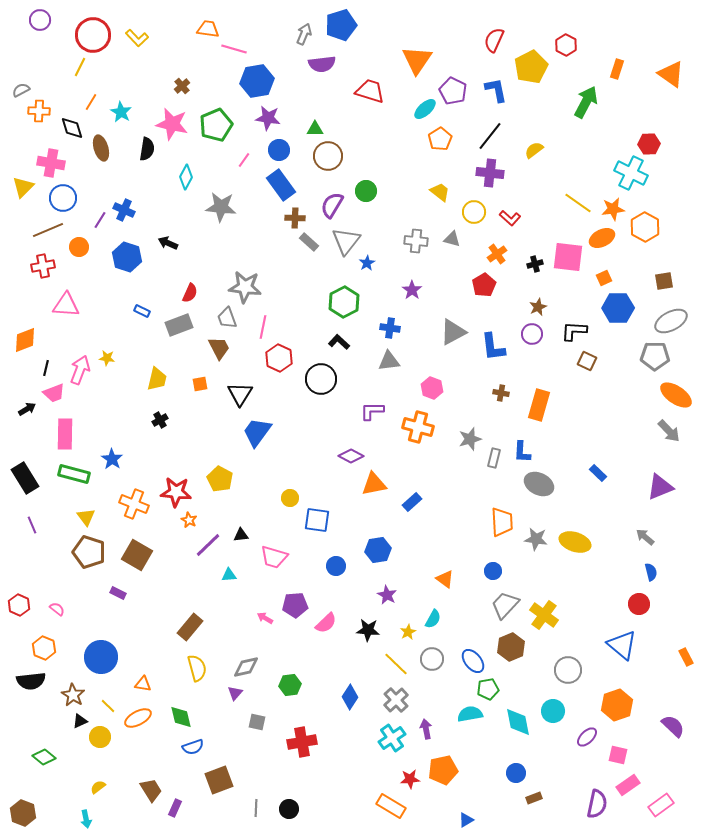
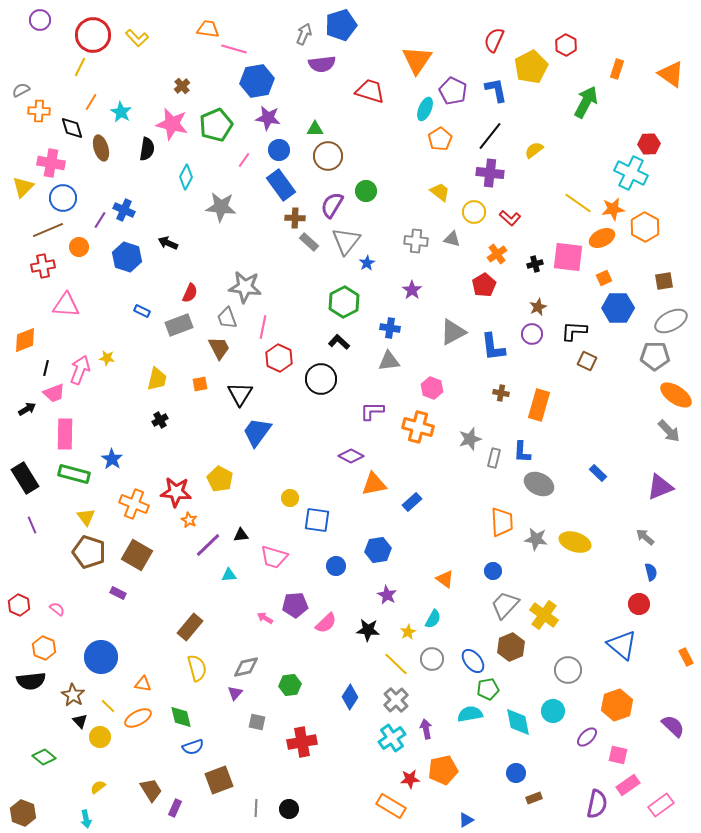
cyan ellipse at (425, 109): rotated 25 degrees counterclockwise
black triangle at (80, 721): rotated 49 degrees counterclockwise
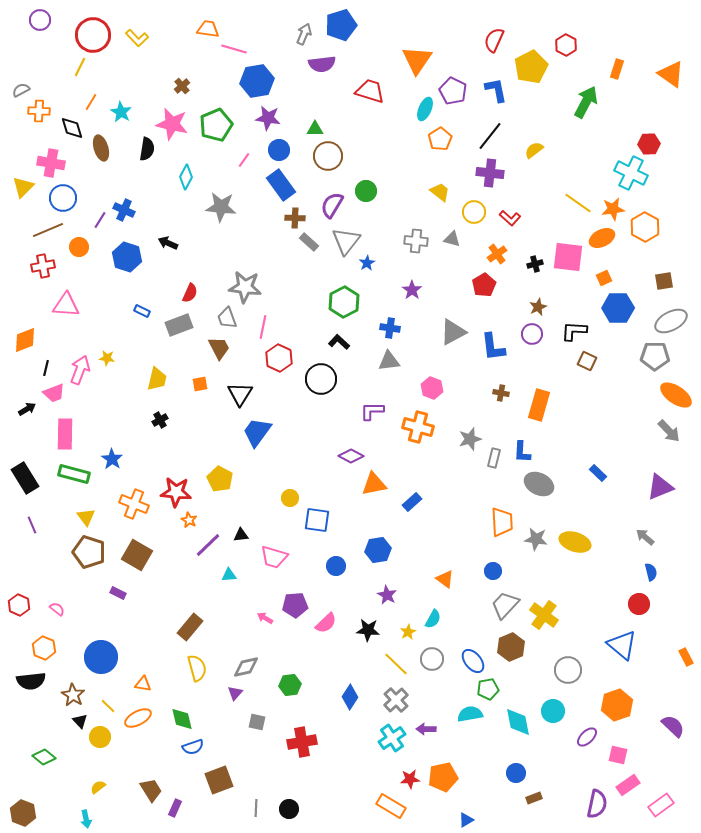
green diamond at (181, 717): moved 1 px right, 2 px down
purple arrow at (426, 729): rotated 78 degrees counterclockwise
orange pentagon at (443, 770): moved 7 px down
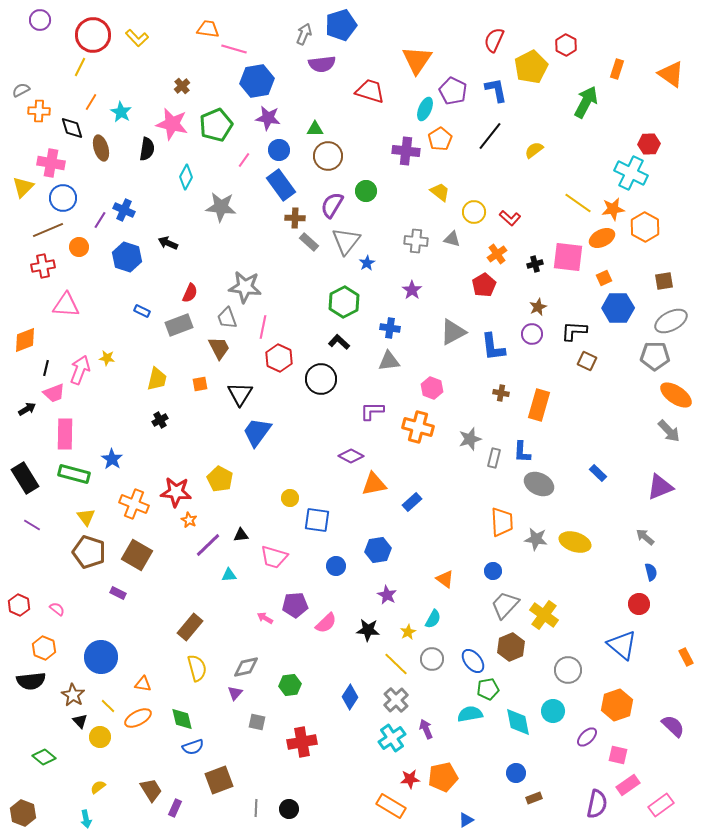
purple cross at (490, 173): moved 84 px left, 22 px up
purple line at (32, 525): rotated 36 degrees counterclockwise
purple arrow at (426, 729): rotated 66 degrees clockwise
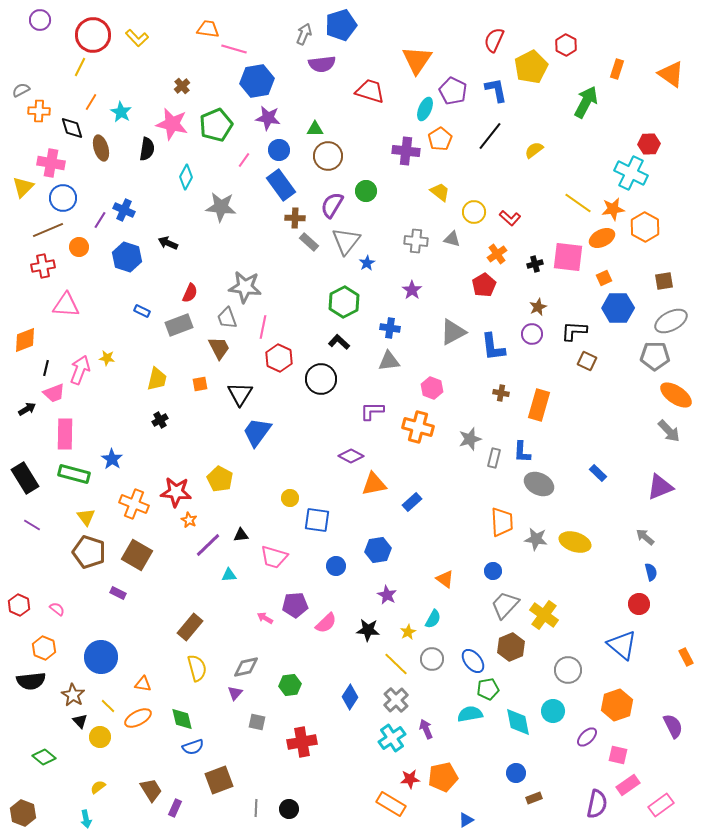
purple semicircle at (673, 726): rotated 20 degrees clockwise
orange rectangle at (391, 806): moved 2 px up
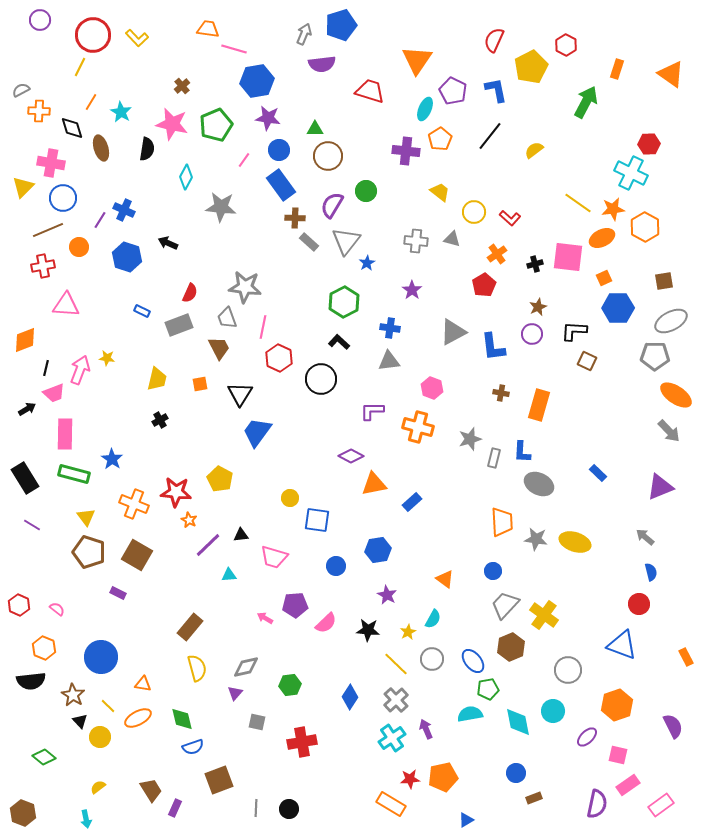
blue triangle at (622, 645): rotated 20 degrees counterclockwise
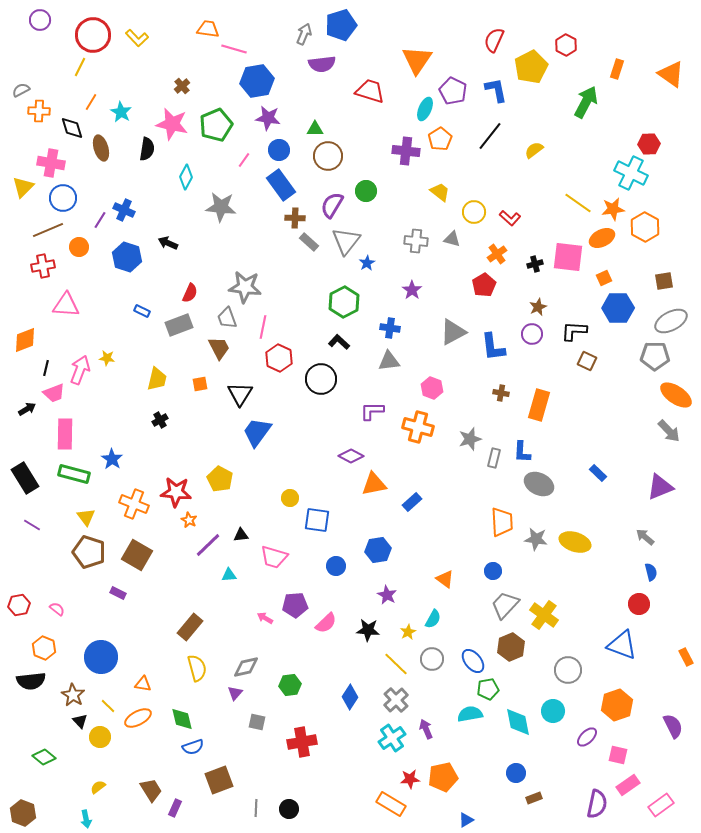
red hexagon at (19, 605): rotated 25 degrees clockwise
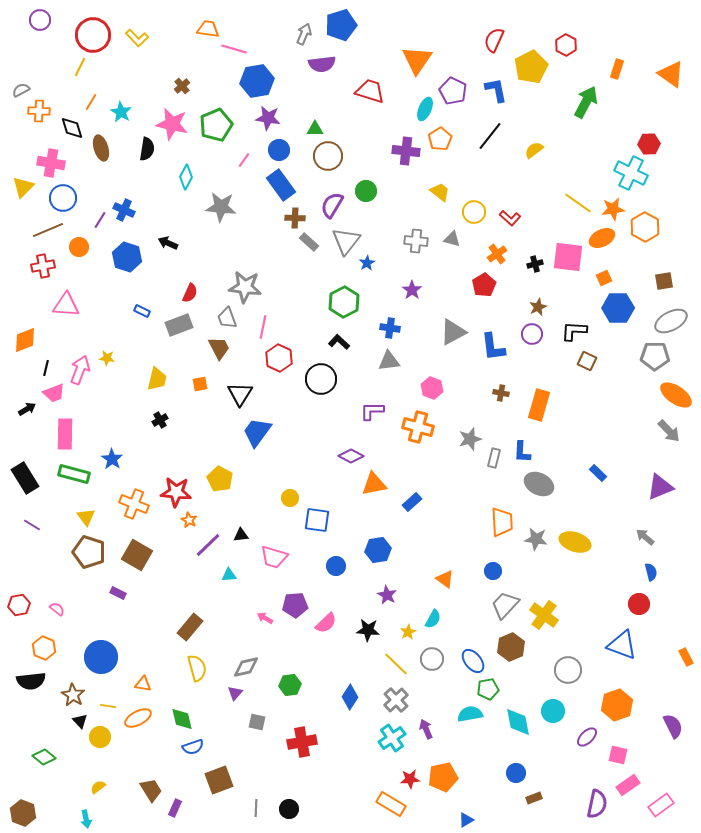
yellow line at (108, 706): rotated 35 degrees counterclockwise
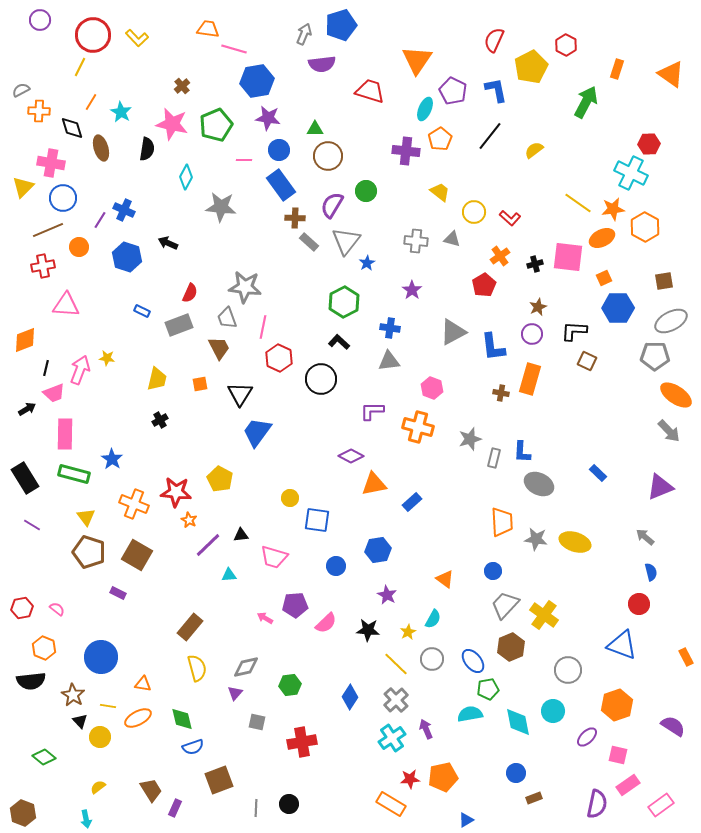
pink line at (244, 160): rotated 56 degrees clockwise
orange cross at (497, 254): moved 3 px right, 2 px down
orange rectangle at (539, 405): moved 9 px left, 26 px up
red hexagon at (19, 605): moved 3 px right, 3 px down
purple semicircle at (673, 726): rotated 30 degrees counterclockwise
black circle at (289, 809): moved 5 px up
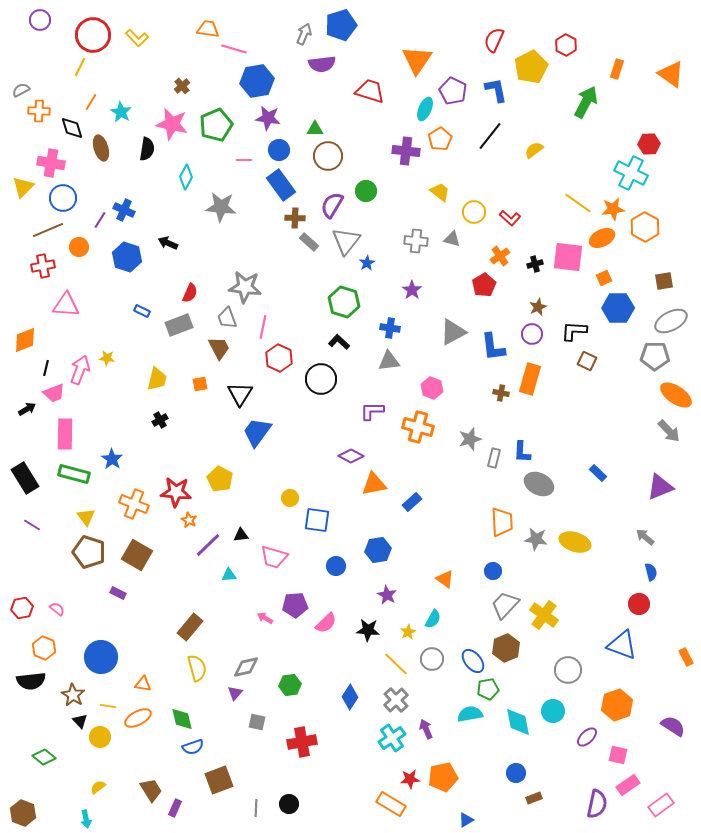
green hexagon at (344, 302): rotated 16 degrees counterclockwise
brown hexagon at (511, 647): moved 5 px left, 1 px down
